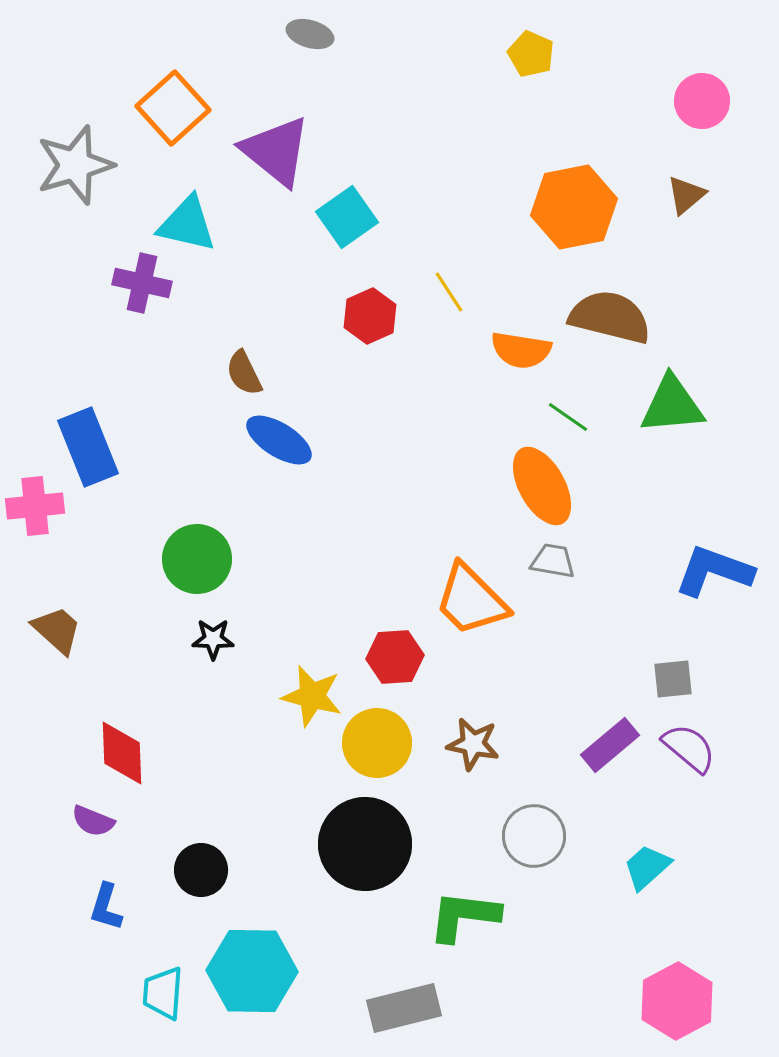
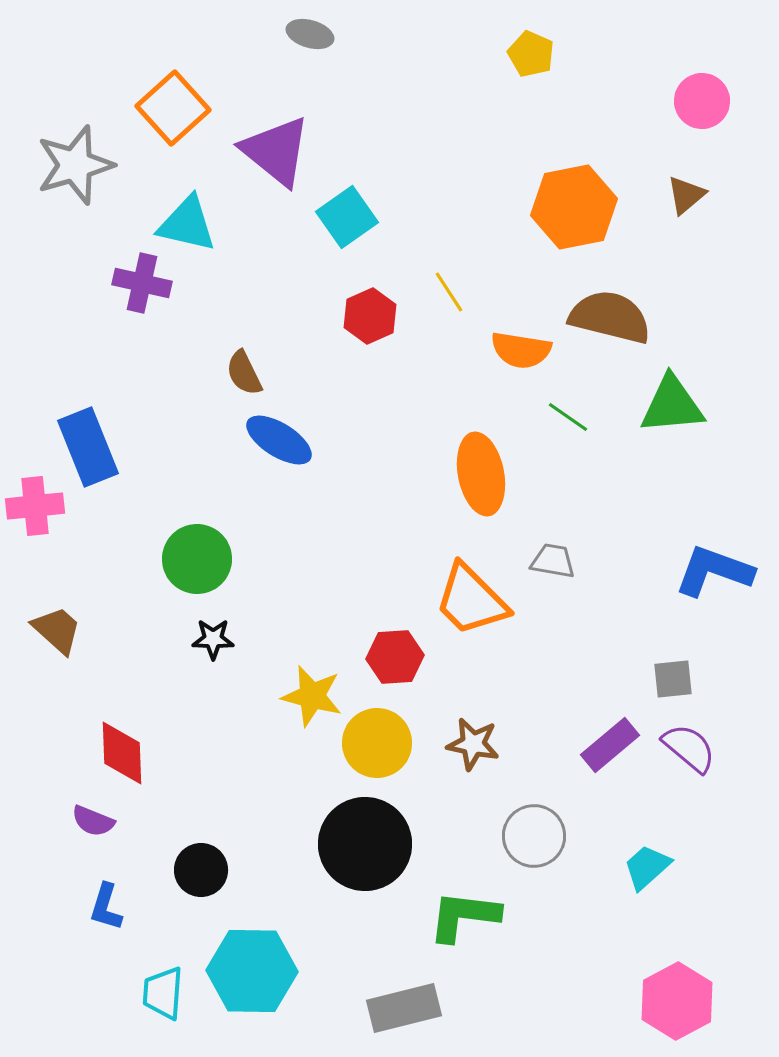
orange ellipse at (542, 486): moved 61 px left, 12 px up; rotated 18 degrees clockwise
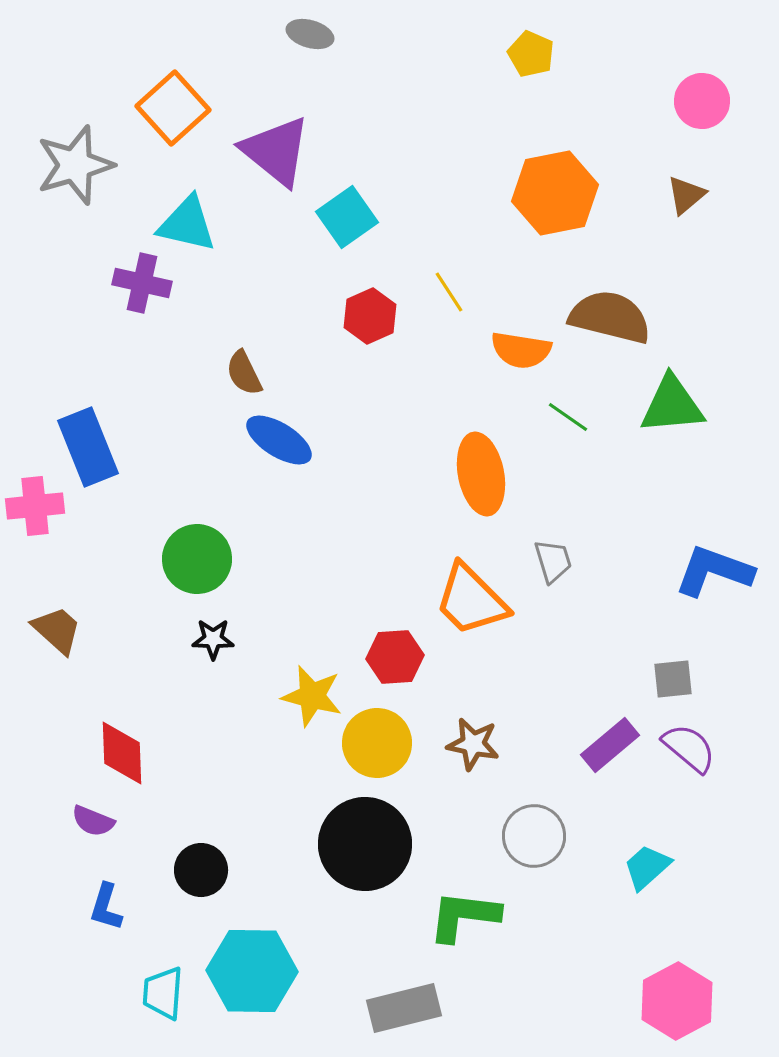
orange hexagon at (574, 207): moved 19 px left, 14 px up
gray trapezoid at (553, 561): rotated 63 degrees clockwise
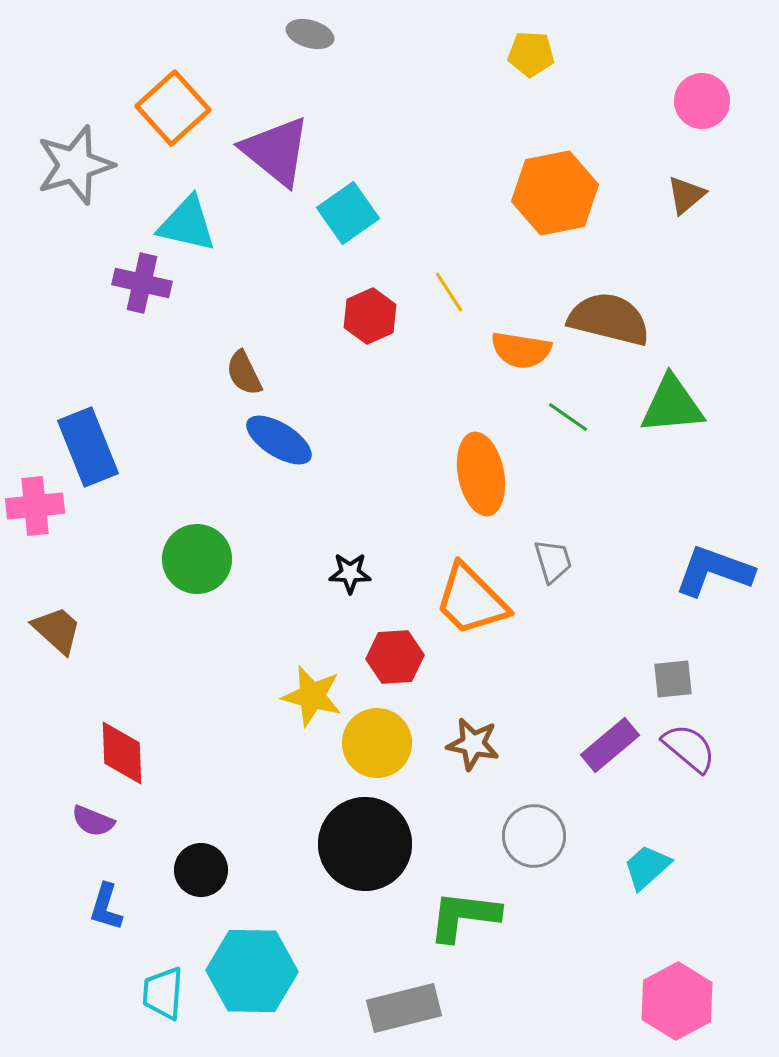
yellow pentagon at (531, 54): rotated 21 degrees counterclockwise
cyan square at (347, 217): moved 1 px right, 4 px up
brown semicircle at (610, 317): moved 1 px left, 2 px down
black star at (213, 639): moved 137 px right, 66 px up
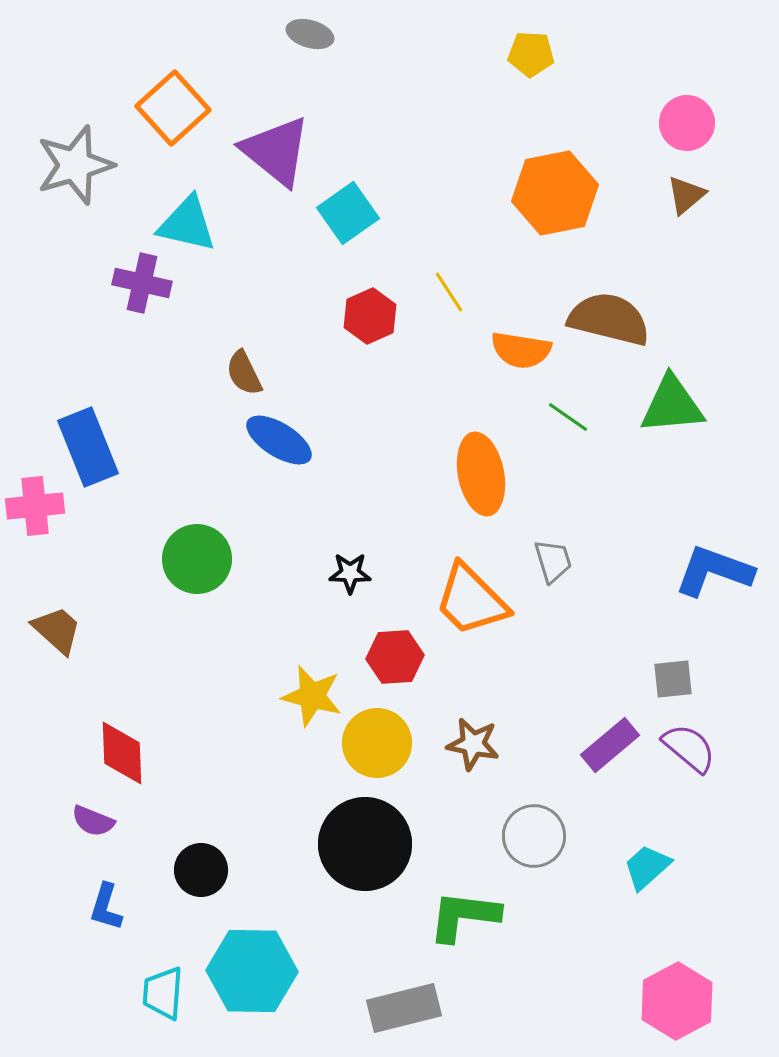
pink circle at (702, 101): moved 15 px left, 22 px down
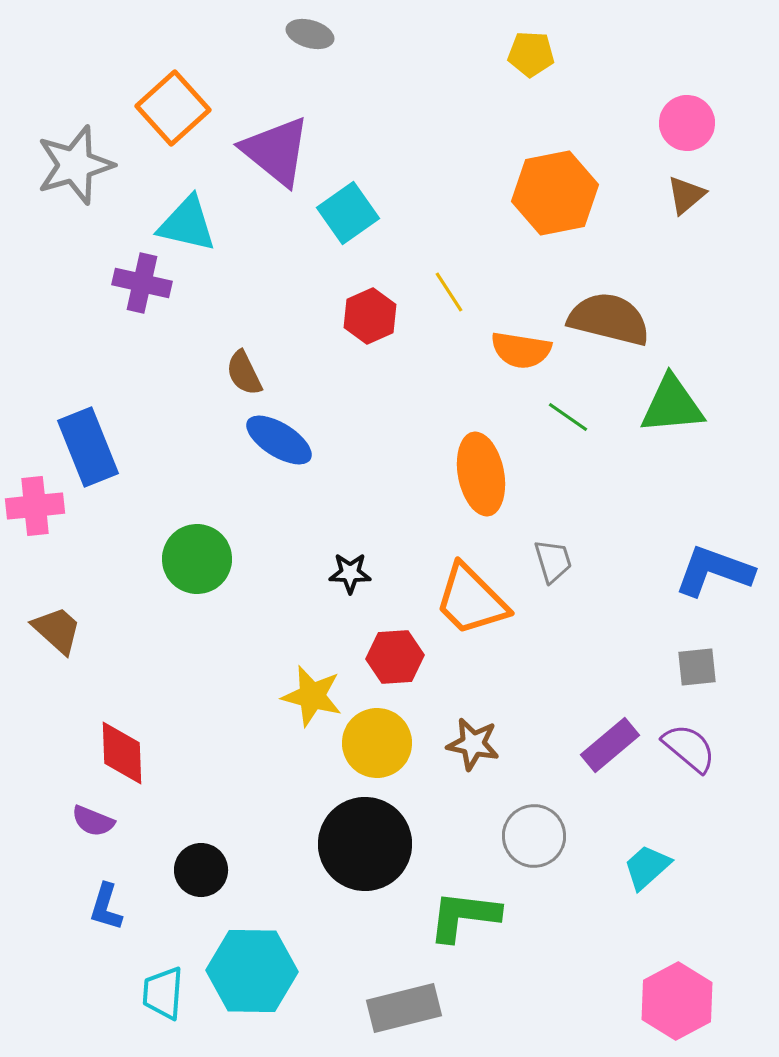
gray square at (673, 679): moved 24 px right, 12 px up
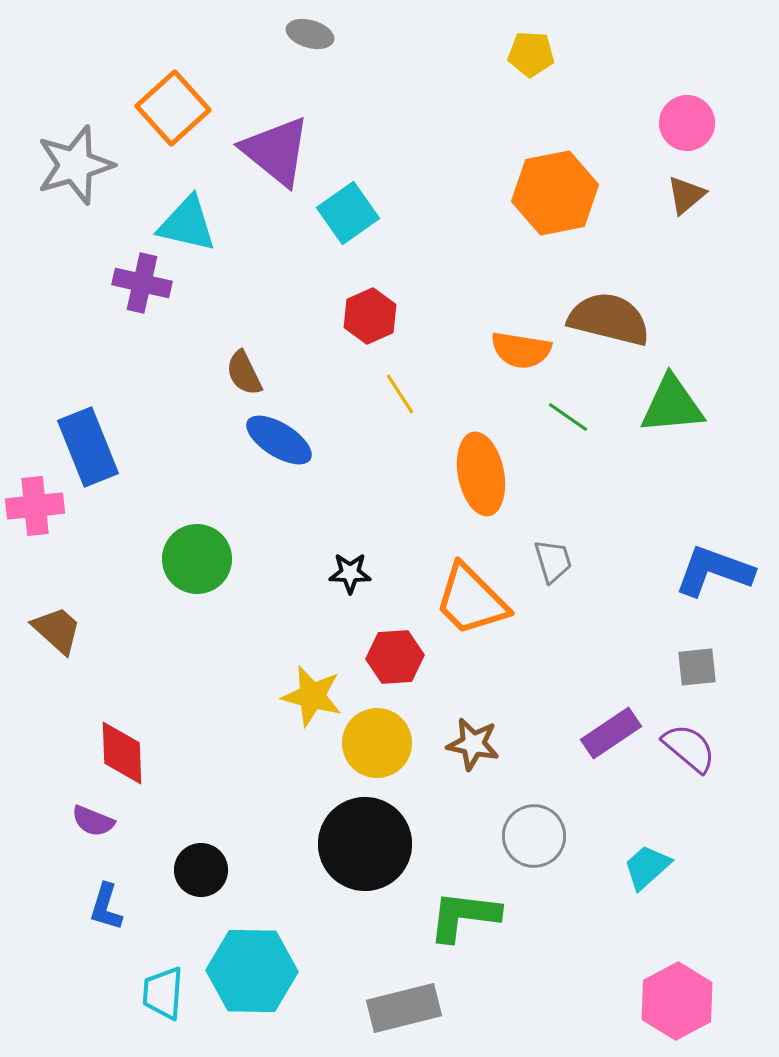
yellow line at (449, 292): moved 49 px left, 102 px down
purple rectangle at (610, 745): moved 1 px right, 12 px up; rotated 6 degrees clockwise
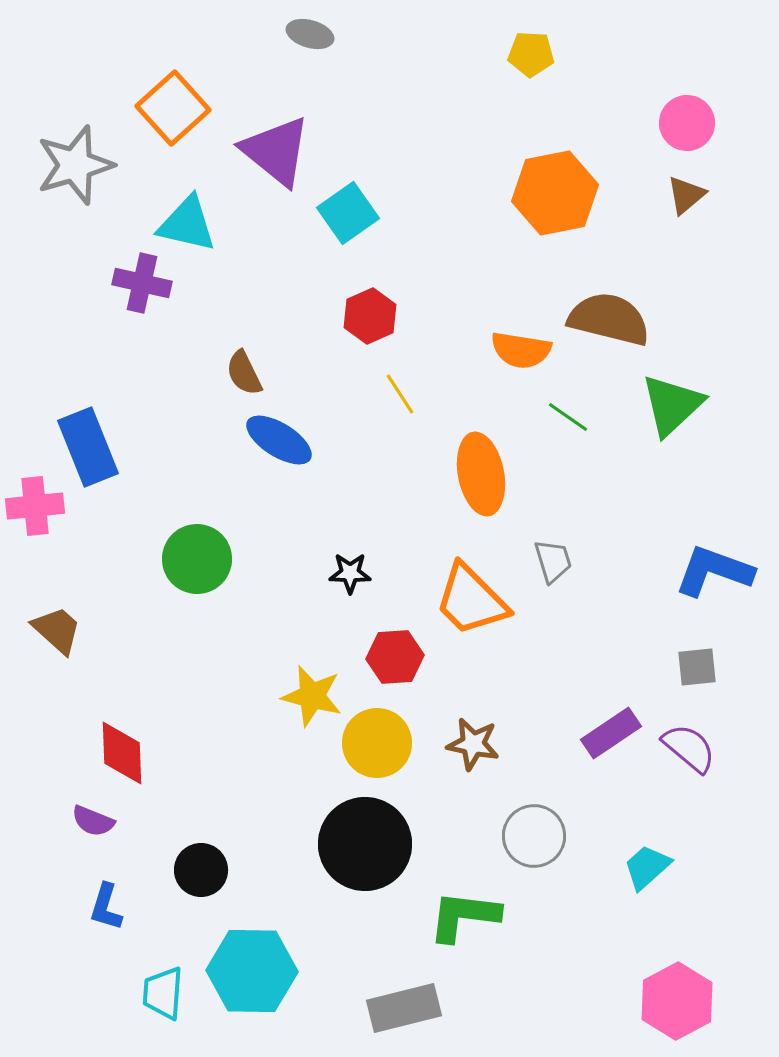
green triangle at (672, 405): rotated 38 degrees counterclockwise
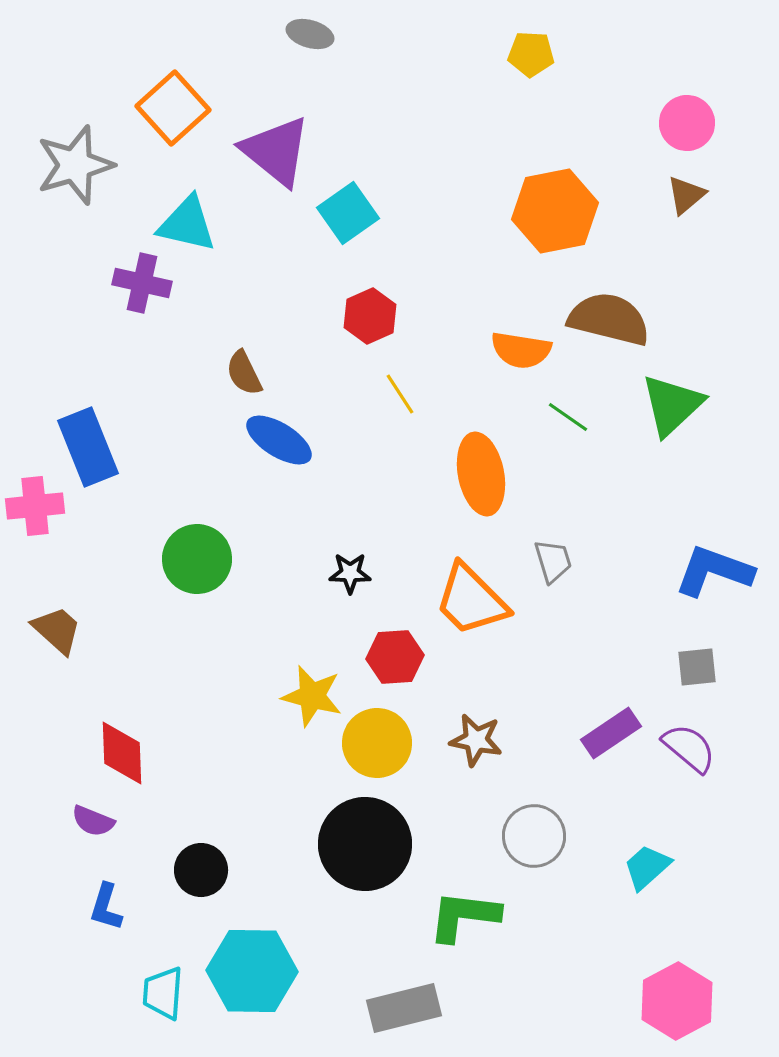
orange hexagon at (555, 193): moved 18 px down
brown star at (473, 744): moved 3 px right, 4 px up
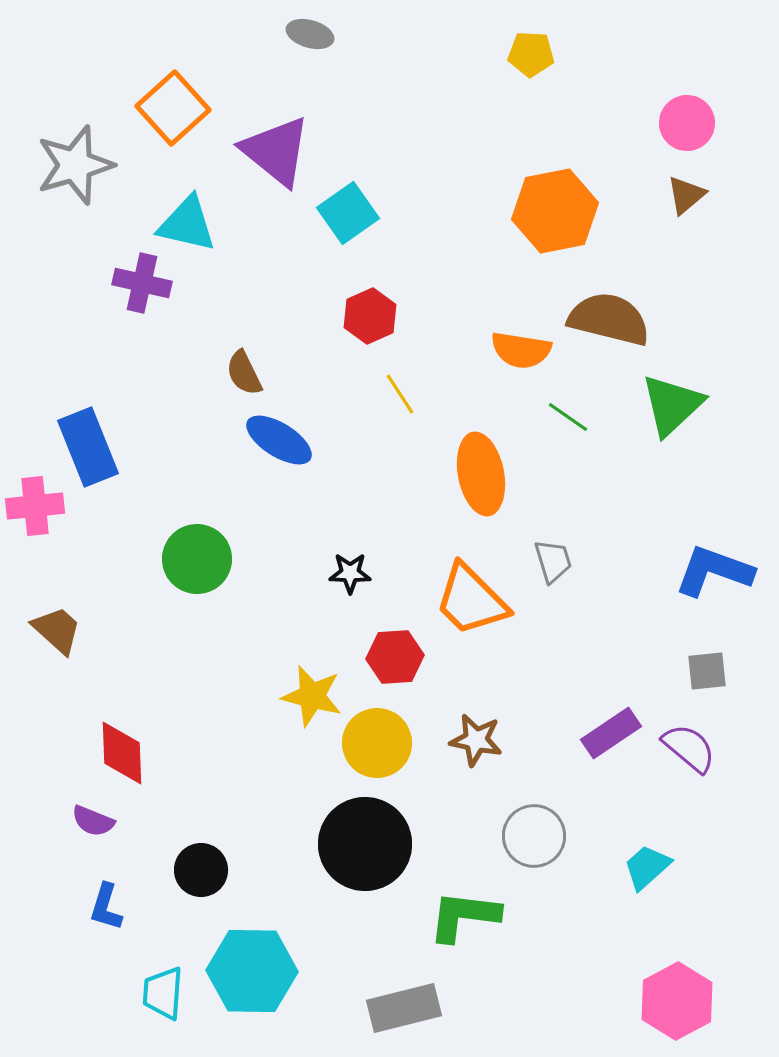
gray square at (697, 667): moved 10 px right, 4 px down
